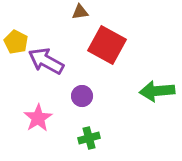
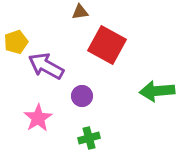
yellow pentagon: rotated 25 degrees clockwise
purple arrow: moved 5 px down
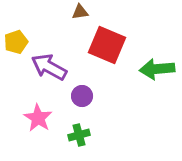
red square: rotated 6 degrees counterclockwise
purple arrow: moved 3 px right, 1 px down
green arrow: moved 22 px up
pink star: rotated 8 degrees counterclockwise
green cross: moved 10 px left, 3 px up
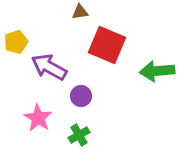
green arrow: moved 2 px down
purple circle: moved 1 px left
green cross: rotated 15 degrees counterclockwise
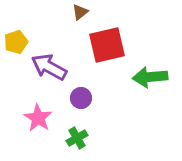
brown triangle: rotated 30 degrees counterclockwise
red square: rotated 36 degrees counterclockwise
green arrow: moved 7 px left, 6 px down
purple circle: moved 2 px down
green cross: moved 2 px left, 3 px down
